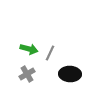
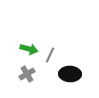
gray line: moved 2 px down
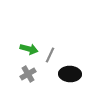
gray cross: moved 1 px right
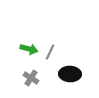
gray line: moved 3 px up
gray cross: moved 3 px right, 4 px down; rotated 28 degrees counterclockwise
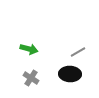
gray line: moved 28 px right; rotated 35 degrees clockwise
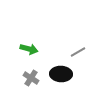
black ellipse: moved 9 px left
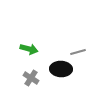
gray line: rotated 14 degrees clockwise
black ellipse: moved 5 px up
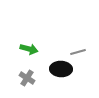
gray cross: moved 4 px left
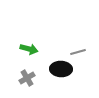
gray cross: rotated 28 degrees clockwise
